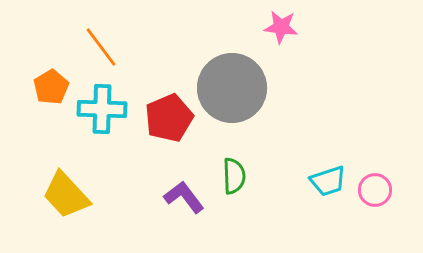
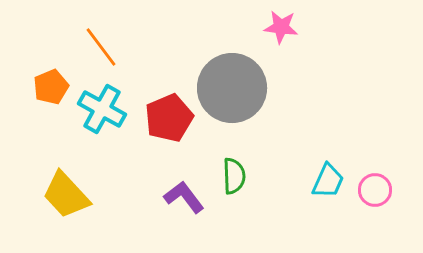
orange pentagon: rotated 8 degrees clockwise
cyan cross: rotated 27 degrees clockwise
cyan trapezoid: rotated 48 degrees counterclockwise
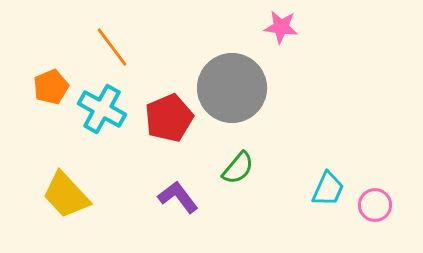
orange line: moved 11 px right
green semicircle: moved 4 px right, 8 px up; rotated 42 degrees clockwise
cyan trapezoid: moved 8 px down
pink circle: moved 15 px down
purple L-shape: moved 6 px left
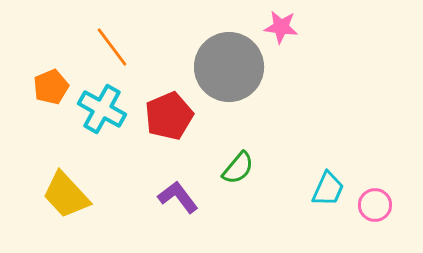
gray circle: moved 3 px left, 21 px up
red pentagon: moved 2 px up
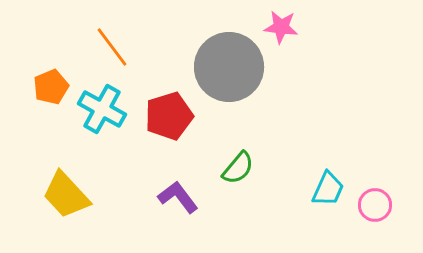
red pentagon: rotated 6 degrees clockwise
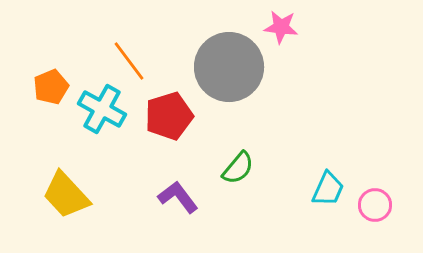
orange line: moved 17 px right, 14 px down
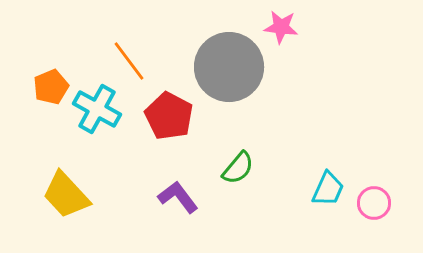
cyan cross: moved 5 px left
red pentagon: rotated 27 degrees counterclockwise
pink circle: moved 1 px left, 2 px up
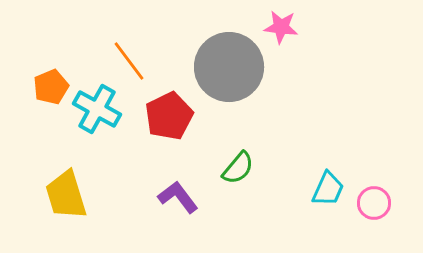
red pentagon: rotated 18 degrees clockwise
yellow trapezoid: rotated 26 degrees clockwise
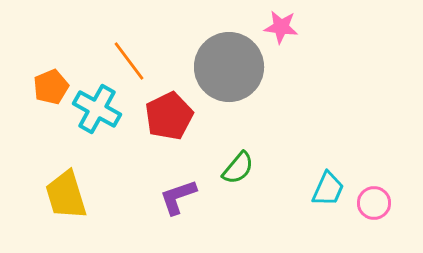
purple L-shape: rotated 72 degrees counterclockwise
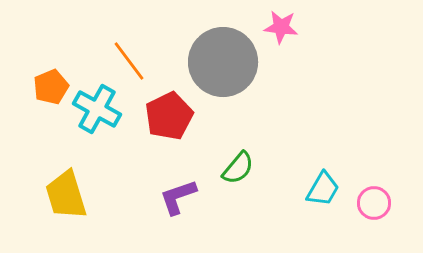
gray circle: moved 6 px left, 5 px up
cyan trapezoid: moved 5 px left; rotated 6 degrees clockwise
